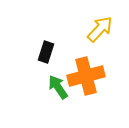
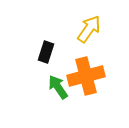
yellow arrow: moved 11 px left; rotated 8 degrees counterclockwise
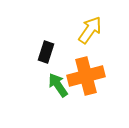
yellow arrow: moved 1 px right, 1 px down
green arrow: moved 2 px up
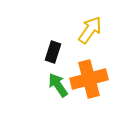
black rectangle: moved 7 px right
orange cross: moved 3 px right, 3 px down
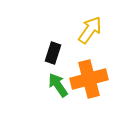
black rectangle: moved 1 px down
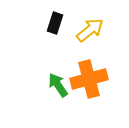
yellow arrow: rotated 16 degrees clockwise
black rectangle: moved 2 px right, 30 px up
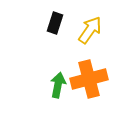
yellow arrow: rotated 16 degrees counterclockwise
green arrow: rotated 45 degrees clockwise
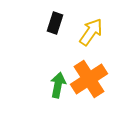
yellow arrow: moved 1 px right, 2 px down
orange cross: rotated 18 degrees counterclockwise
